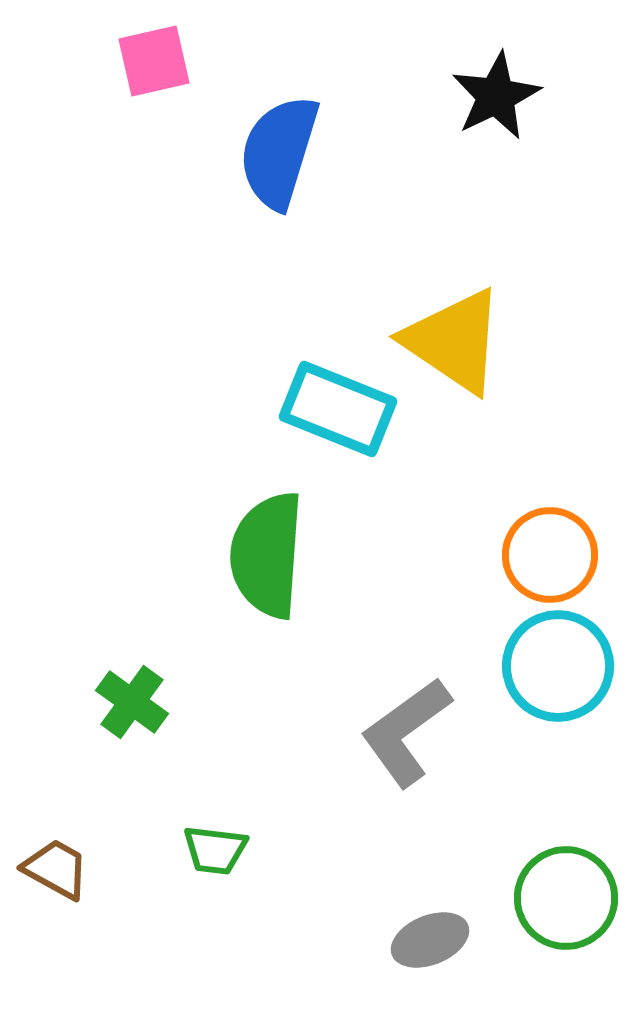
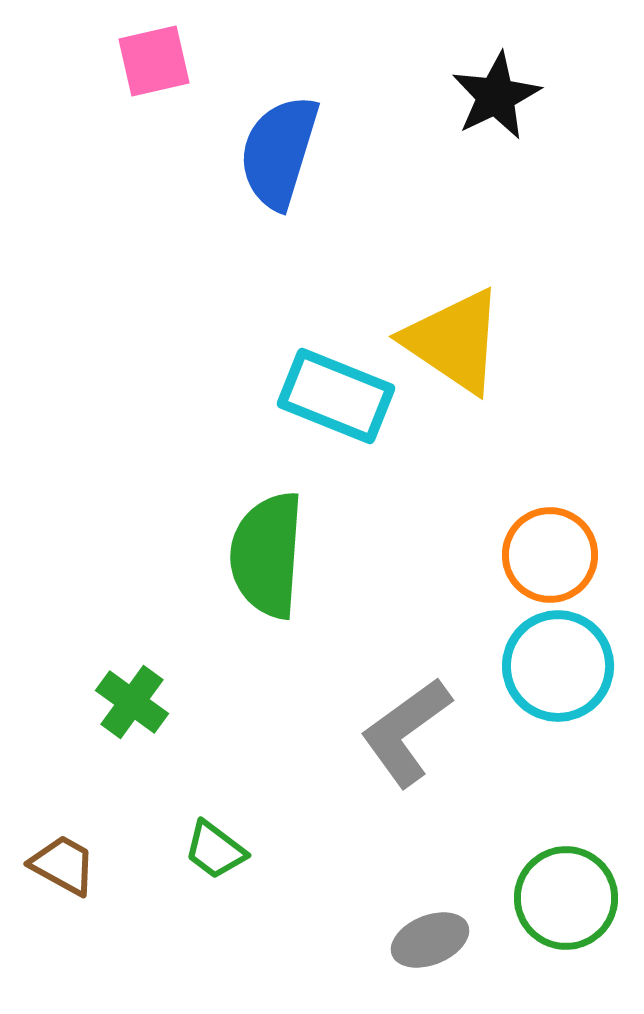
cyan rectangle: moved 2 px left, 13 px up
green trapezoid: rotated 30 degrees clockwise
brown trapezoid: moved 7 px right, 4 px up
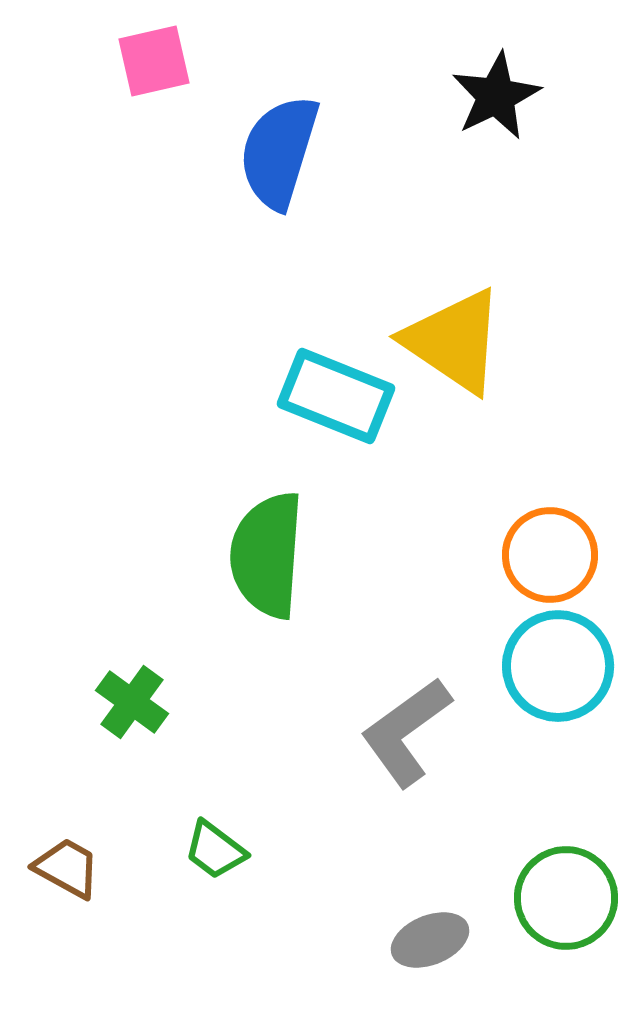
brown trapezoid: moved 4 px right, 3 px down
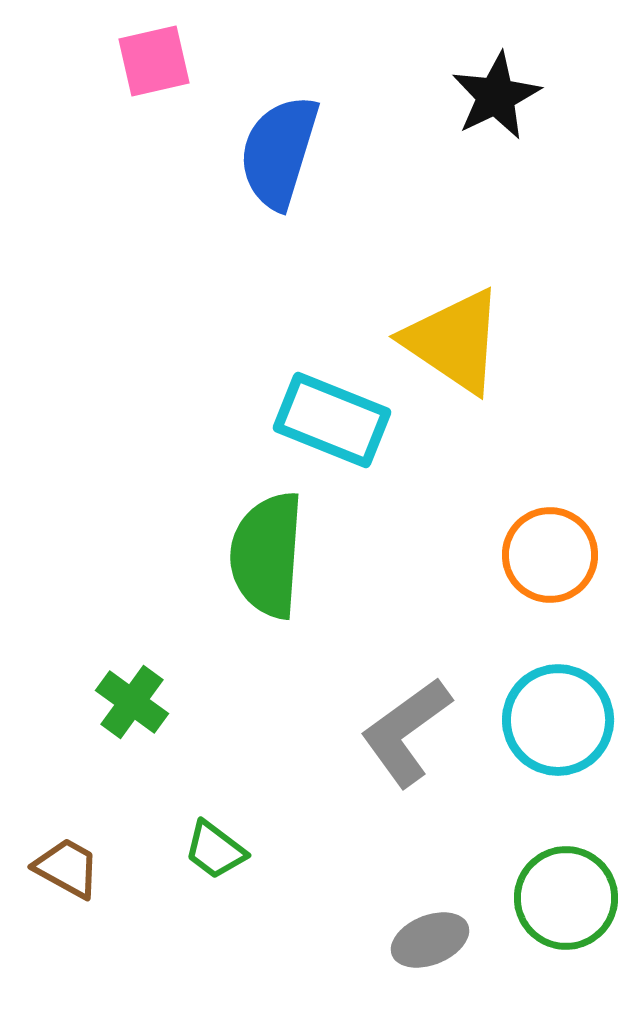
cyan rectangle: moved 4 px left, 24 px down
cyan circle: moved 54 px down
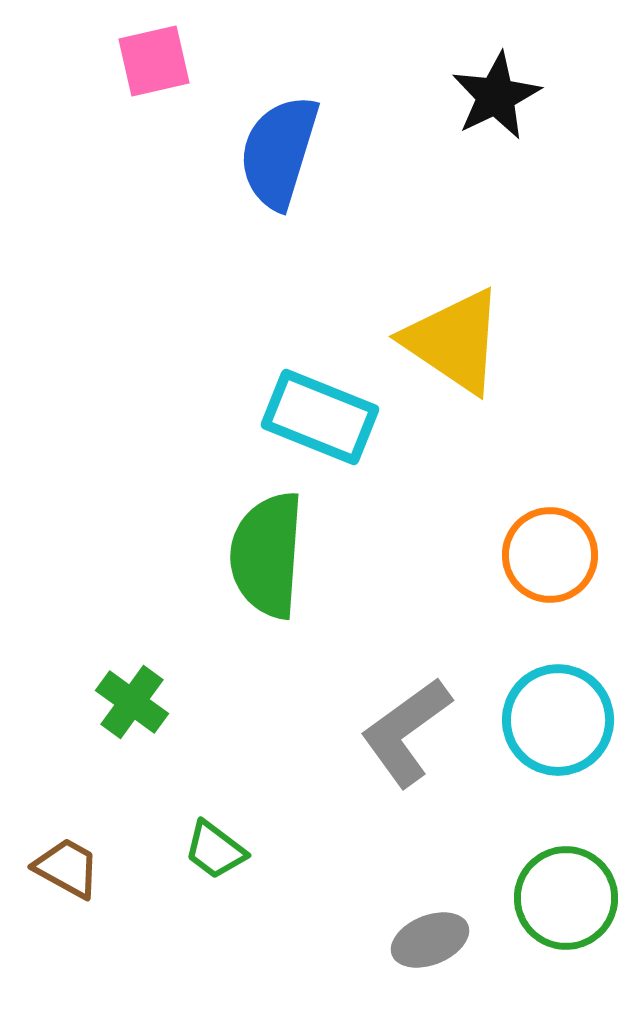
cyan rectangle: moved 12 px left, 3 px up
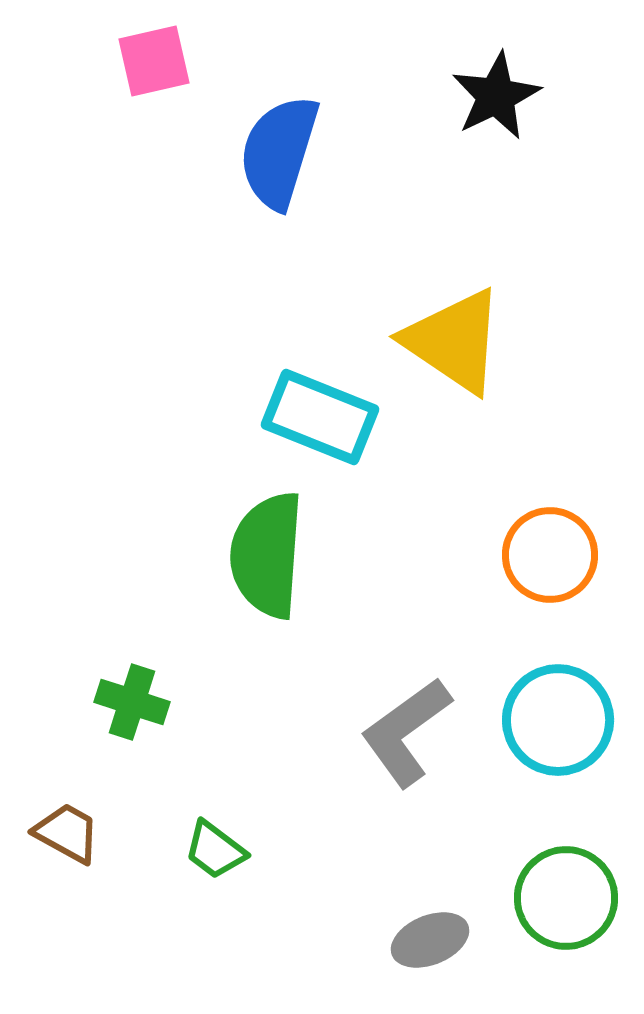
green cross: rotated 18 degrees counterclockwise
brown trapezoid: moved 35 px up
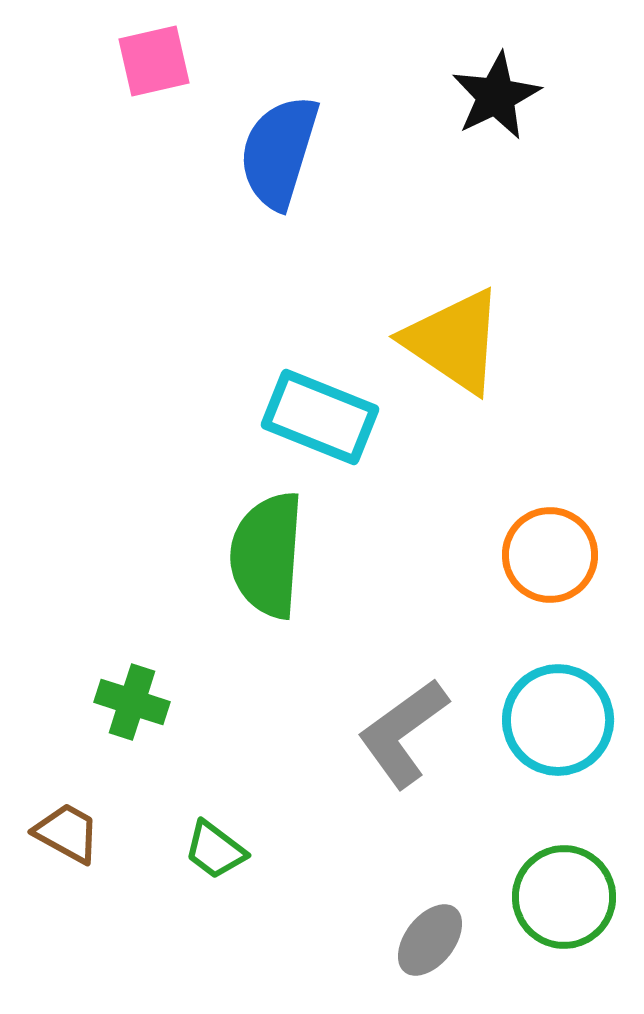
gray L-shape: moved 3 px left, 1 px down
green circle: moved 2 px left, 1 px up
gray ellipse: rotated 30 degrees counterclockwise
